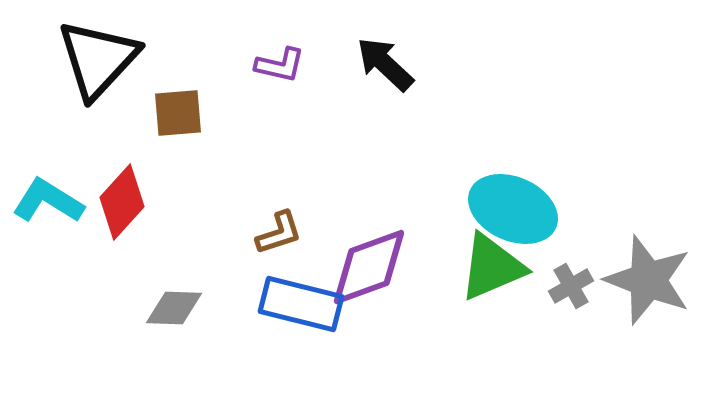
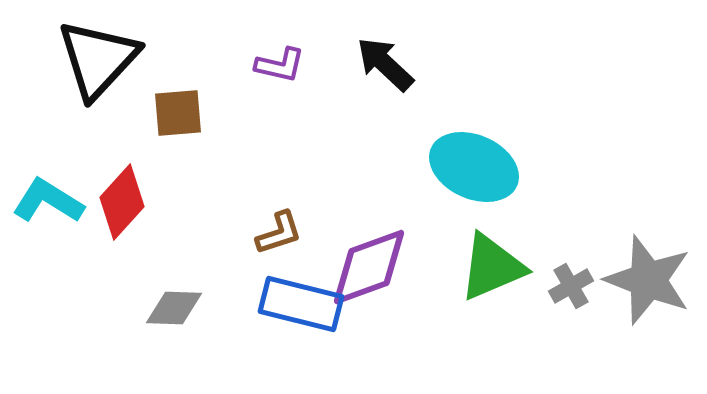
cyan ellipse: moved 39 px left, 42 px up
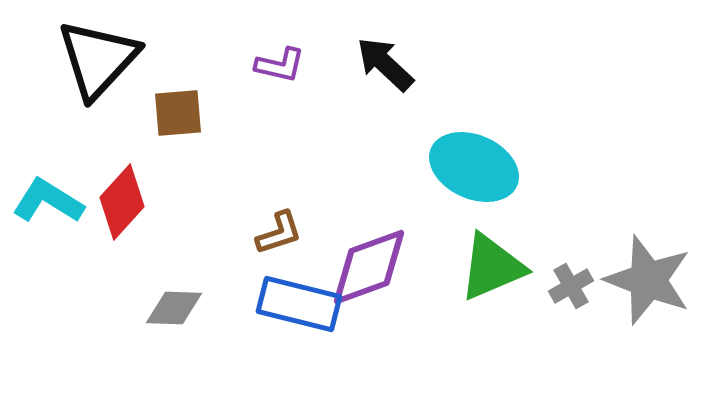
blue rectangle: moved 2 px left
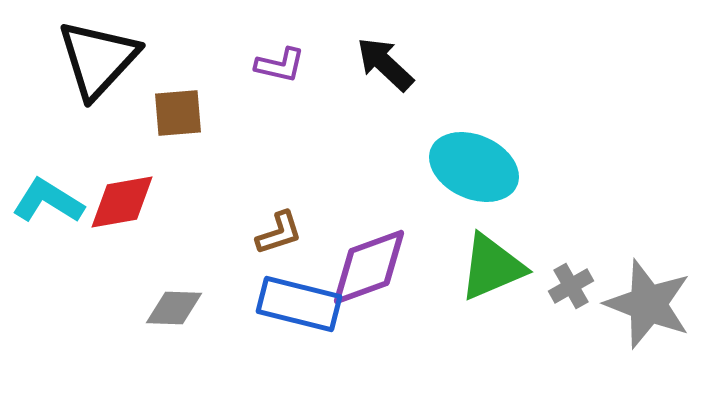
red diamond: rotated 38 degrees clockwise
gray star: moved 24 px down
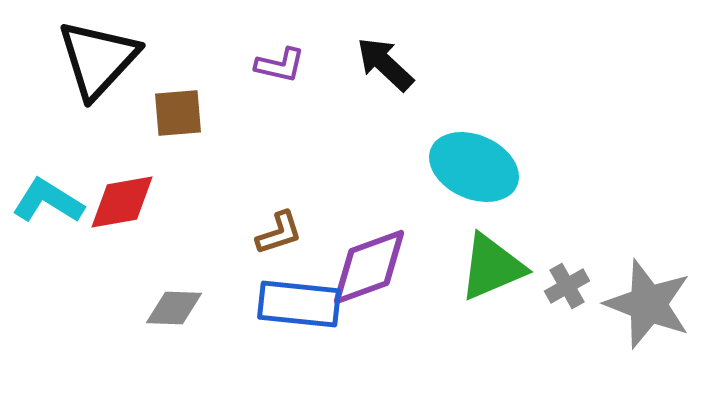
gray cross: moved 4 px left
blue rectangle: rotated 8 degrees counterclockwise
